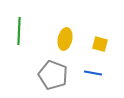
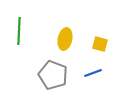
blue line: rotated 30 degrees counterclockwise
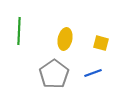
yellow square: moved 1 px right, 1 px up
gray pentagon: moved 1 px right, 1 px up; rotated 16 degrees clockwise
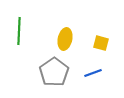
gray pentagon: moved 2 px up
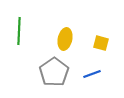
blue line: moved 1 px left, 1 px down
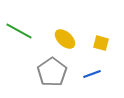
green line: rotated 64 degrees counterclockwise
yellow ellipse: rotated 60 degrees counterclockwise
gray pentagon: moved 2 px left
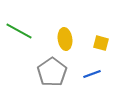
yellow ellipse: rotated 40 degrees clockwise
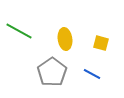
blue line: rotated 48 degrees clockwise
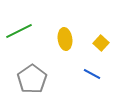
green line: rotated 56 degrees counterclockwise
yellow square: rotated 28 degrees clockwise
gray pentagon: moved 20 px left, 7 px down
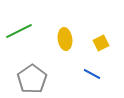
yellow square: rotated 21 degrees clockwise
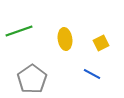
green line: rotated 8 degrees clockwise
